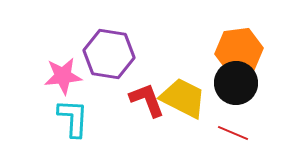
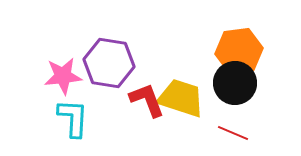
purple hexagon: moved 9 px down
black circle: moved 1 px left
yellow trapezoid: moved 2 px left; rotated 9 degrees counterclockwise
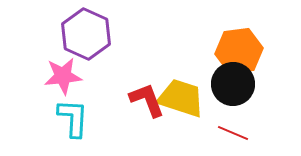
purple hexagon: moved 23 px left, 29 px up; rotated 15 degrees clockwise
black circle: moved 2 px left, 1 px down
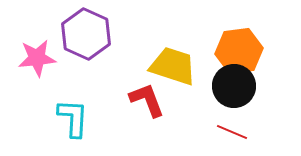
pink star: moved 26 px left, 18 px up
black circle: moved 1 px right, 2 px down
yellow trapezoid: moved 8 px left, 32 px up
red line: moved 1 px left, 1 px up
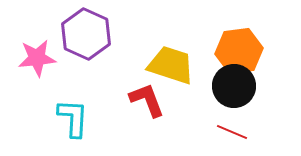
yellow trapezoid: moved 2 px left, 1 px up
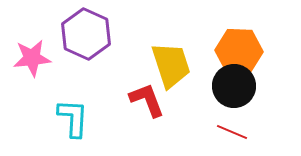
orange hexagon: rotated 9 degrees clockwise
pink star: moved 5 px left
yellow trapezoid: rotated 54 degrees clockwise
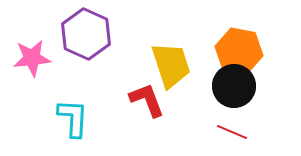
orange hexagon: rotated 9 degrees clockwise
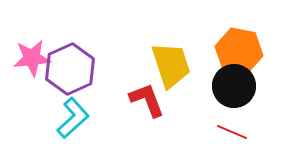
purple hexagon: moved 16 px left, 35 px down; rotated 12 degrees clockwise
cyan L-shape: rotated 45 degrees clockwise
